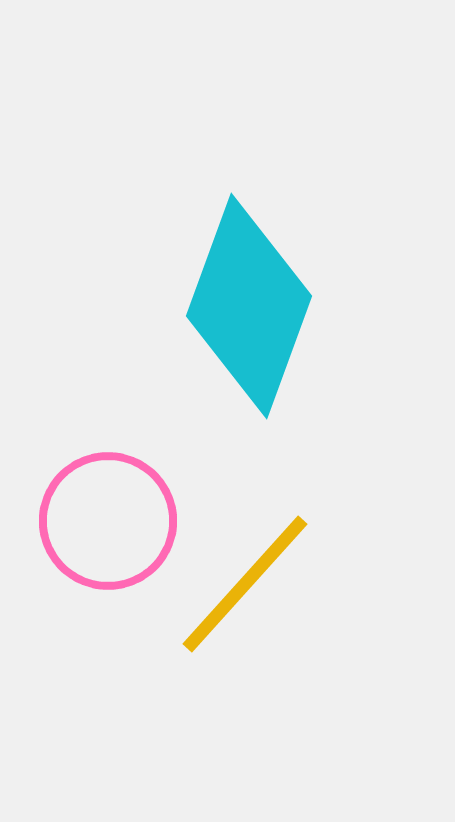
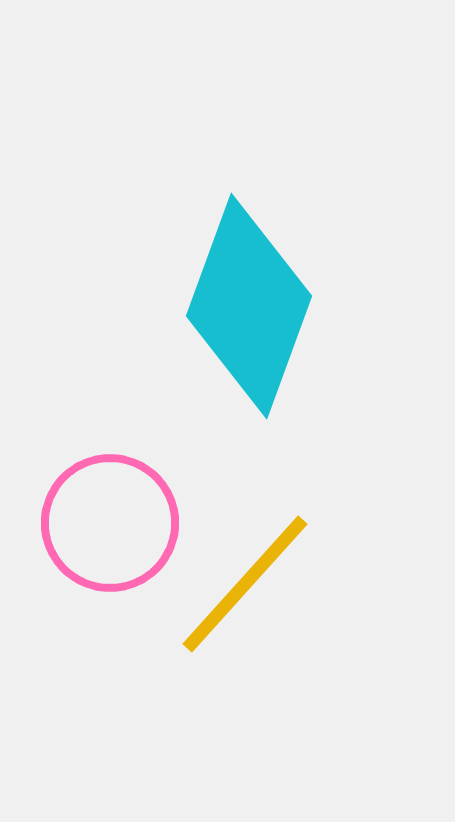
pink circle: moved 2 px right, 2 px down
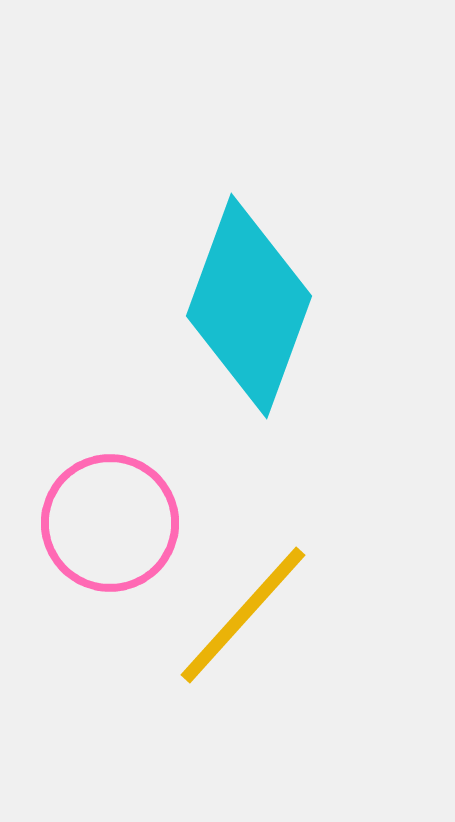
yellow line: moved 2 px left, 31 px down
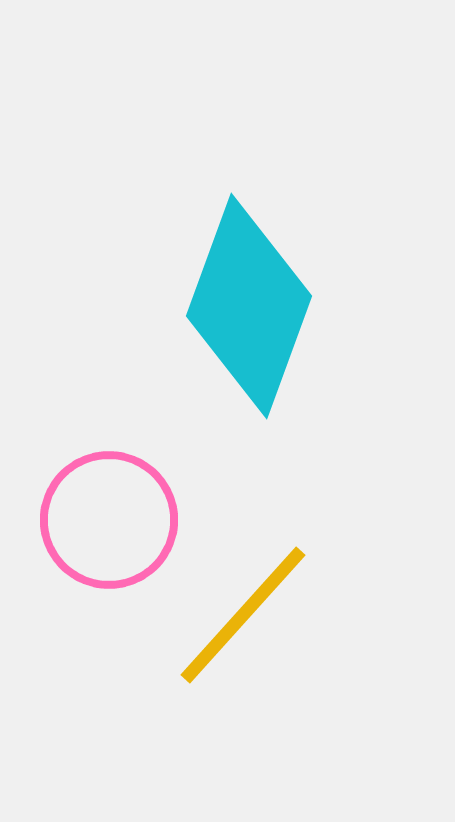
pink circle: moved 1 px left, 3 px up
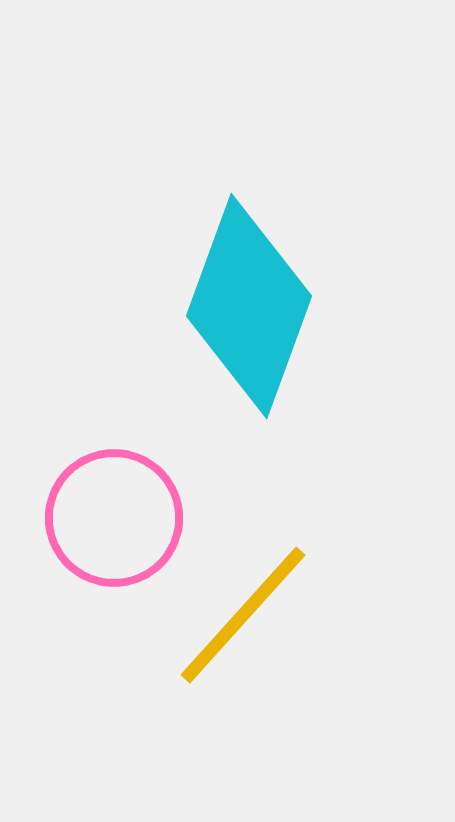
pink circle: moved 5 px right, 2 px up
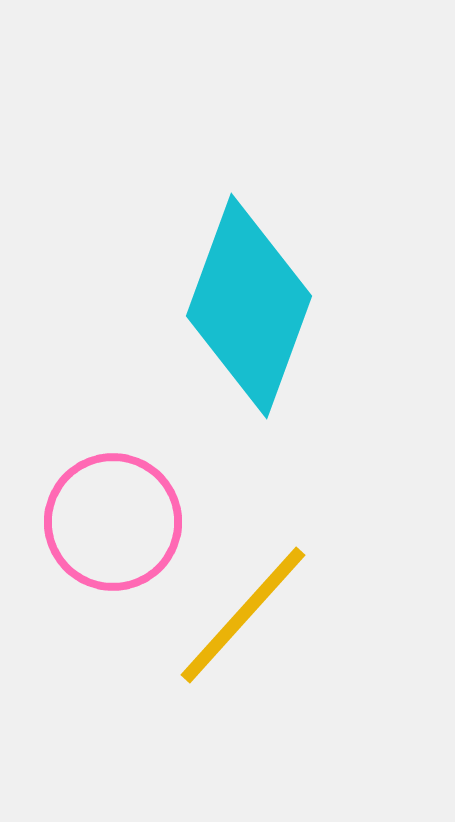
pink circle: moved 1 px left, 4 px down
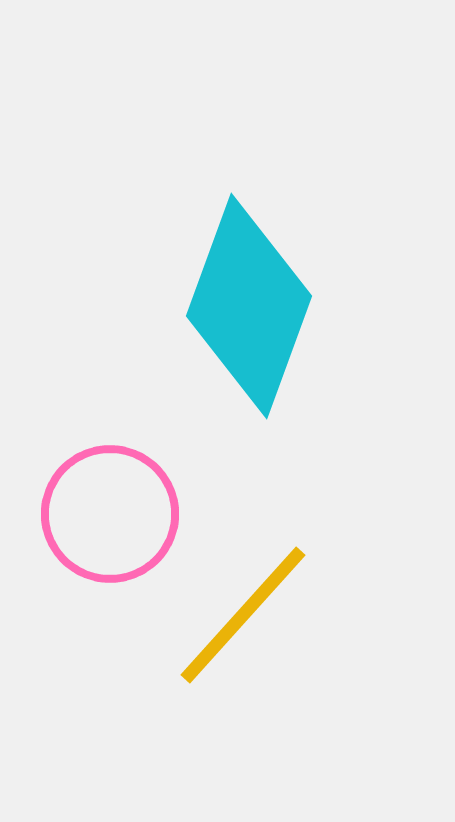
pink circle: moved 3 px left, 8 px up
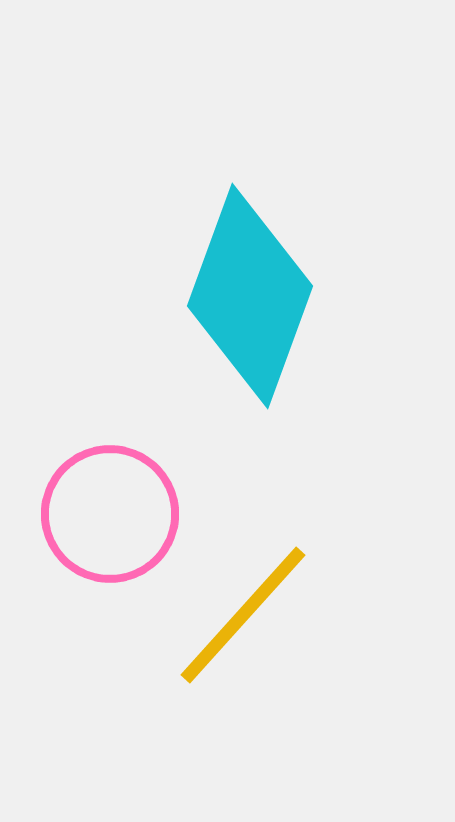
cyan diamond: moved 1 px right, 10 px up
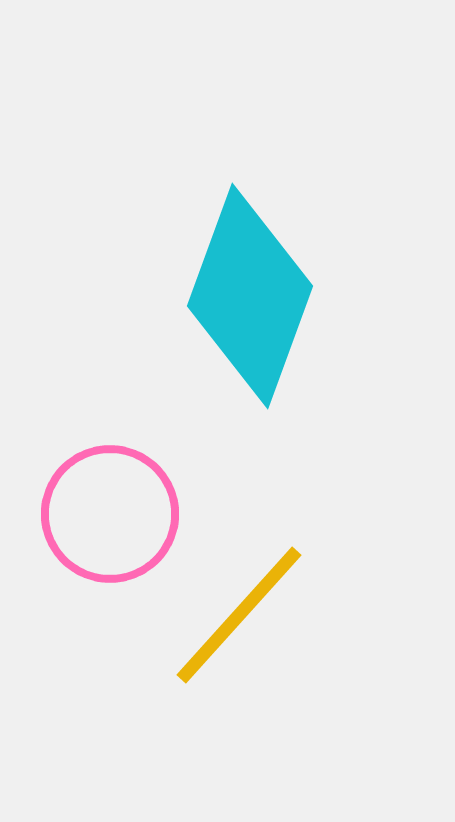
yellow line: moved 4 px left
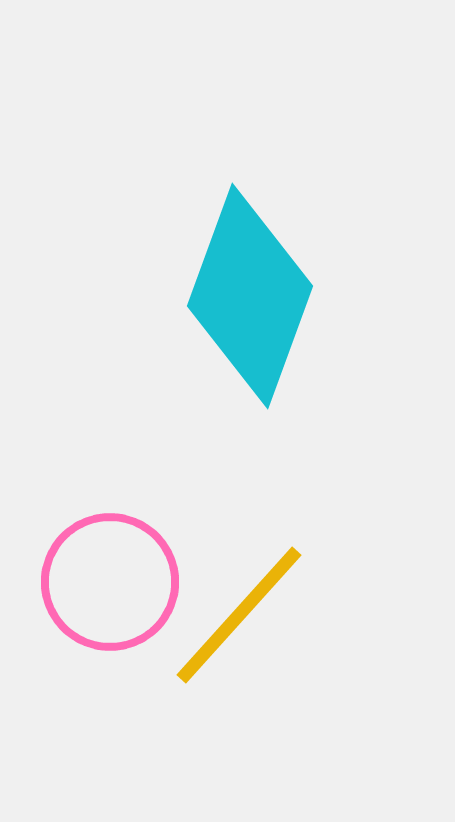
pink circle: moved 68 px down
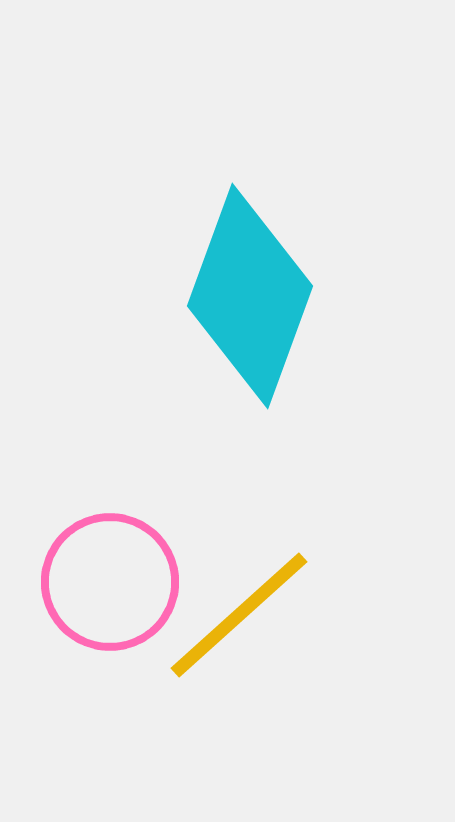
yellow line: rotated 6 degrees clockwise
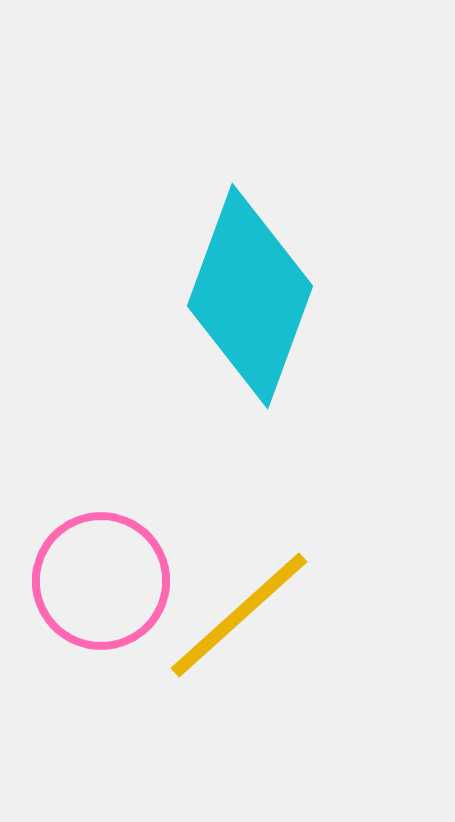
pink circle: moved 9 px left, 1 px up
